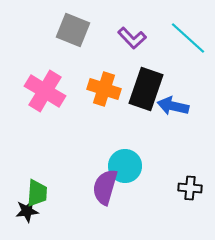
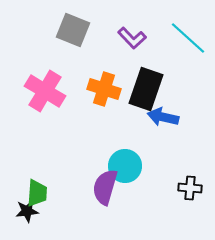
blue arrow: moved 10 px left, 11 px down
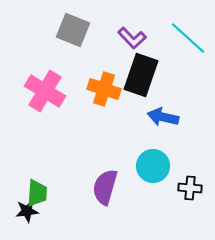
black rectangle: moved 5 px left, 14 px up
cyan circle: moved 28 px right
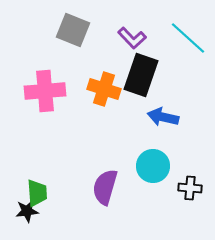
pink cross: rotated 36 degrees counterclockwise
green trapezoid: rotated 8 degrees counterclockwise
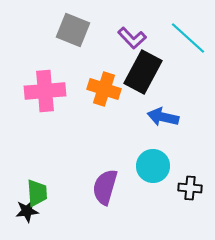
black rectangle: moved 2 px right, 3 px up; rotated 9 degrees clockwise
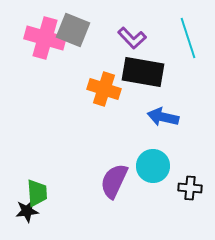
cyan line: rotated 30 degrees clockwise
black rectangle: rotated 72 degrees clockwise
pink cross: moved 53 px up; rotated 21 degrees clockwise
purple semicircle: moved 9 px right, 6 px up; rotated 9 degrees clockwise
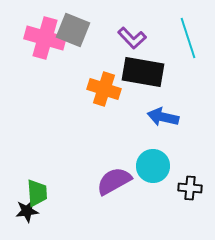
purple semicircle: rotated 36 degrees clockwise
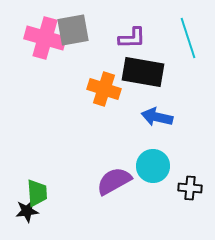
gray square: rotated 32 degrees counterclockwise
purple L-shape: rotated 48 degrees counterclockwise
blue arrow: moved 6 px left
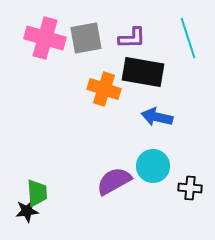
gray square: moved 13 px right, 8 px down
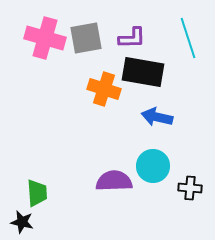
purple semicircle: rotated 27 degrees clockwise
black star: moved 5 px left, 11 px down; rotated 20 degrees clockwise
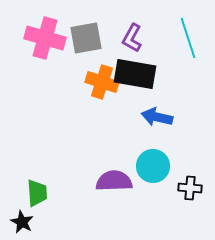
purple L-shape: rotated 120 degrees clockwise
black rectangle: moved 8 px left, 2 px down
orange cross: moved 2 px left, 7 px up
black star: rotated 15 degrees clockwise
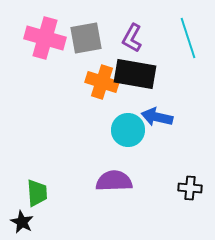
cyan circle: moved 25 px left, 36 px up
